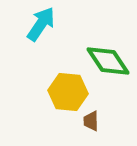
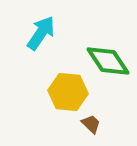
cyan arrow: moved 9 px down
brown trapezoid: moved 3 px down; rotated 135 degrees clockwise
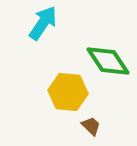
cyan arrow: moved 2 px right, 10 px up
brown trapezoid: moved 2 px down
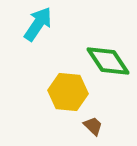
cyan arrow: moved 5 px left, 1 px down
brown trapezoid: moved 2 px right
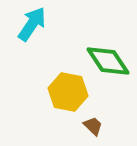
cyan arrow: moved 6 px left
yellow hexagon: rotated 6 degrees clockwise
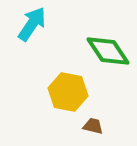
green diamond: moved 10 px up
brown trapezoid: rotated 30 degrees counterclockwise
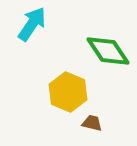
yellow hexagon: rotated 12 degrees clockwise
brown trapezoid: moved 1 px left, 3 px up
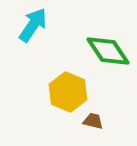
cyan arrow: moved 1 px right, 1 px down
brown trapezoid: moved 1 px right, 2 px up
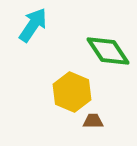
yellow hexagon: moved 4 px right
brown trapezoid: rotated 15 degrees counterclockwise
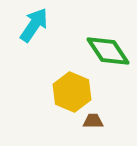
cyan arrow: moved 1 px right
